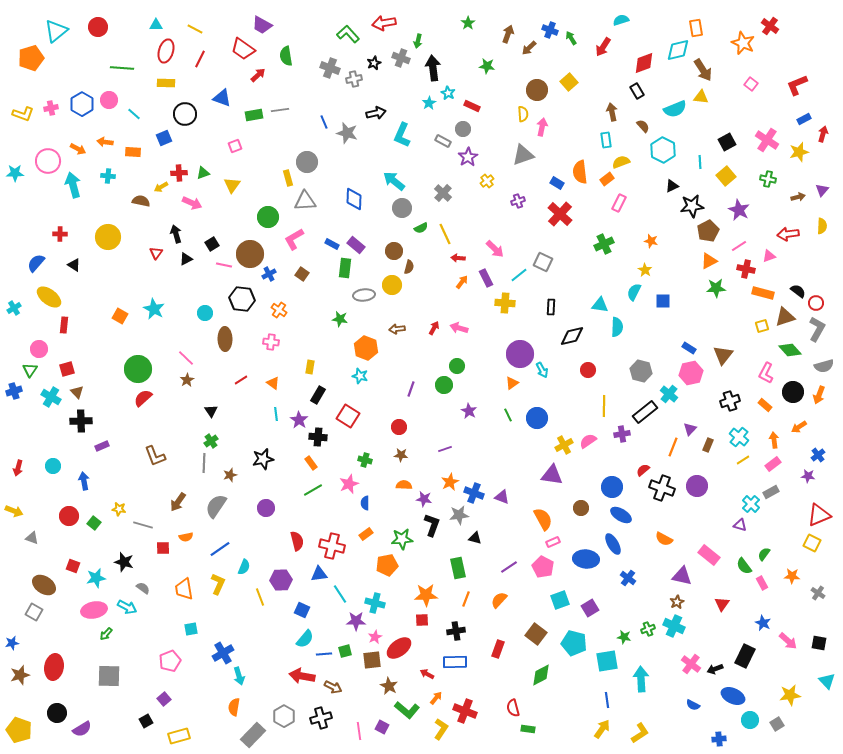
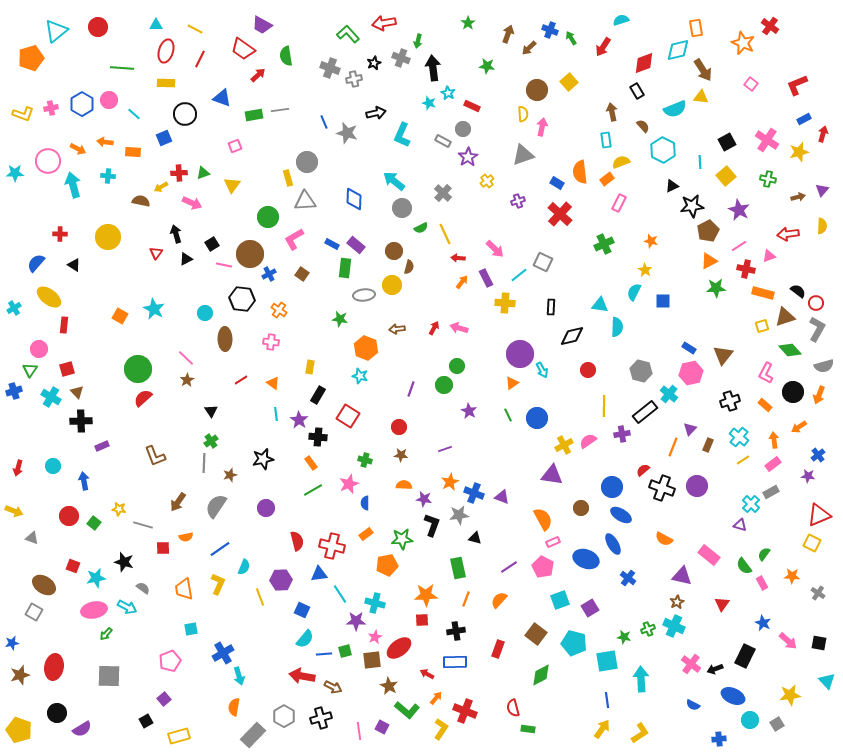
cyan star at (429, 103): rotated 24 degrees counterclockwise
blue ellipse at (586, 559): rotated 15 degrees clockwise
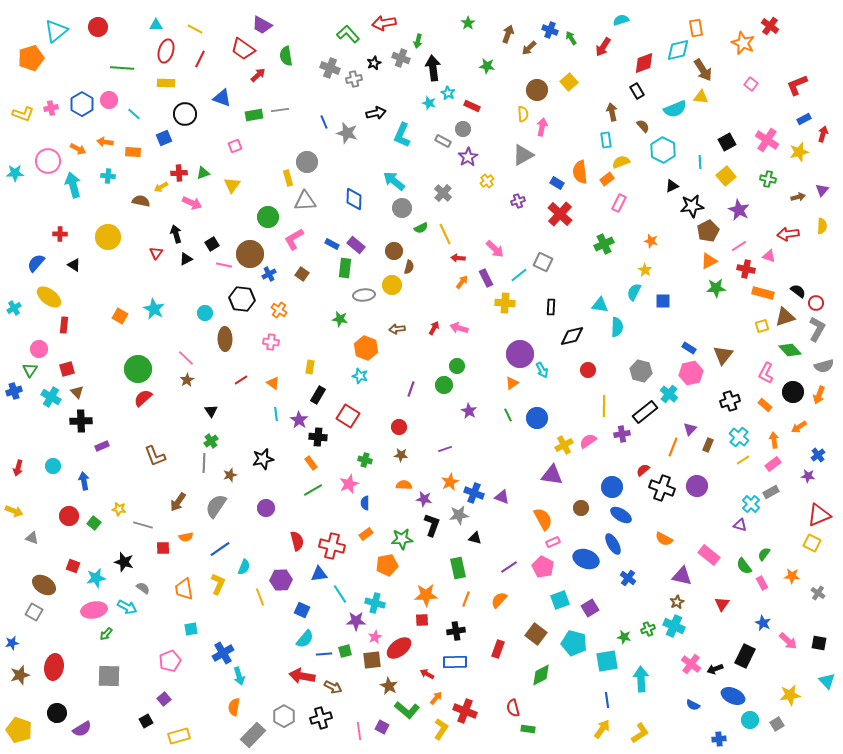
gray triangle at (523, 155): rotated 10 degrees counterclockwise
pink triangle at (769, 256): rotated 40 degrees clockwise
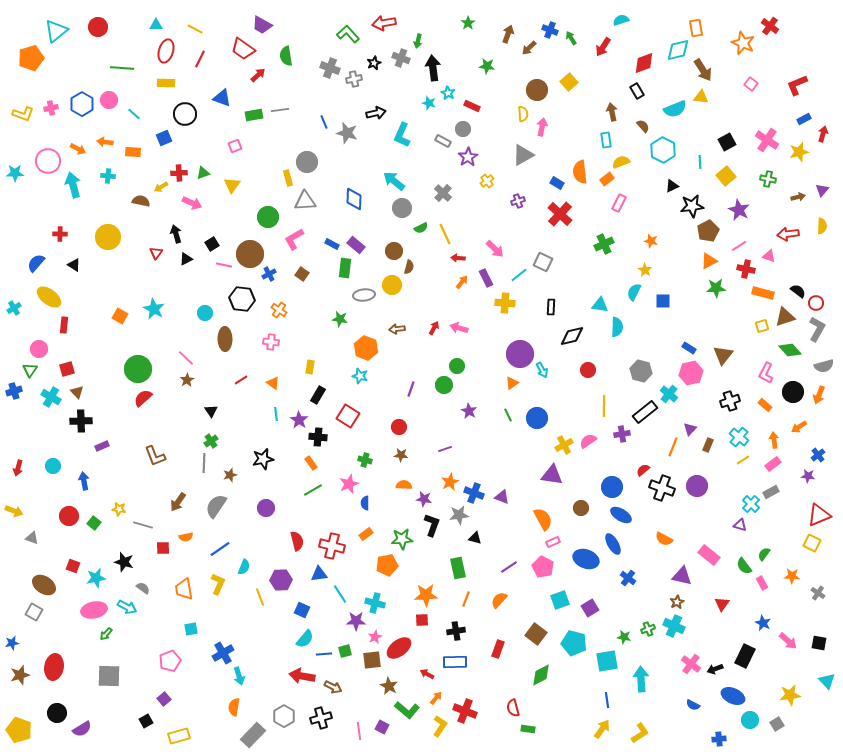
yellow L-shape at (441, 729): moved 1 px left, 3 px up
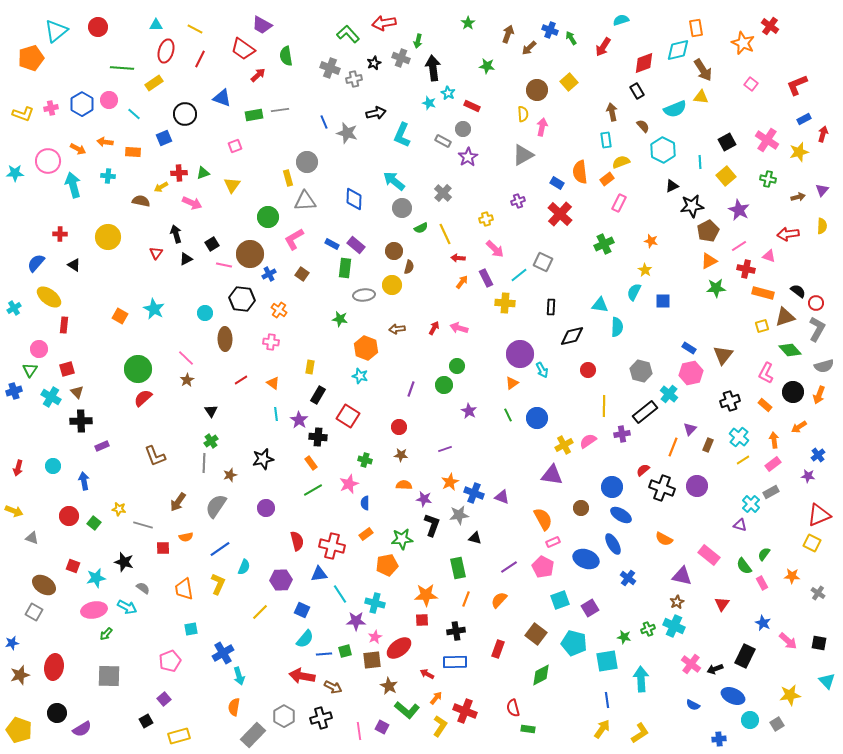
yellow rectangle at (166, 83): moved 12 px left; rotated 36 degrees counterclockwise
yellow cross at (487, 181): moved 1 px left, 38 px down; rotated 24 degrees clockwise
yellow line at (260, 597): moved 15 px down; rotated 66 degrees clockwise
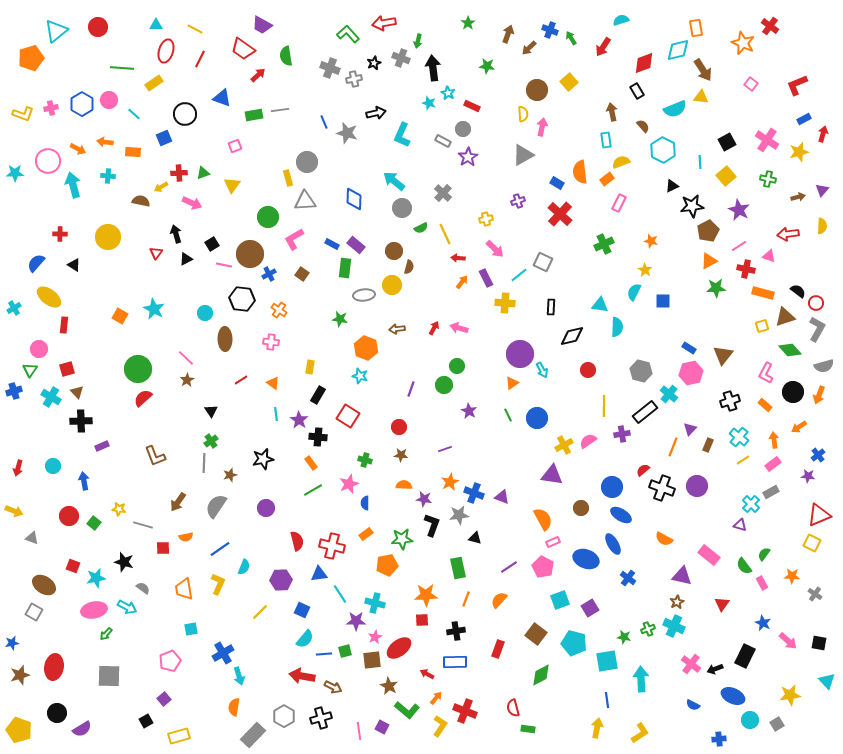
gray cross at (818, 593): moved 3 px left, 1 px down
yellow arrow at (602, 729): moved 5 px left, 1 px up; rotated 24 degrees counterclockwise
